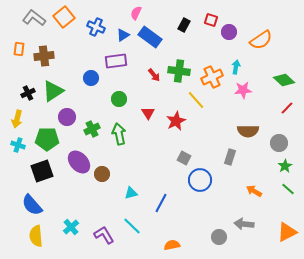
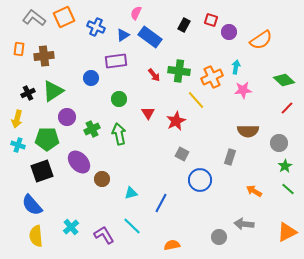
orange square at (64, 17): rotated 15 degrees clockwise
gray square at (184, 158): moved 2 px left, 4 px up
brown circle at (102, 174): moved 5 px down
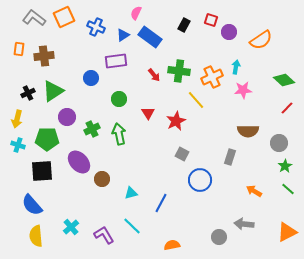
black square at (42, 171): rotated 15 degrees clockwise
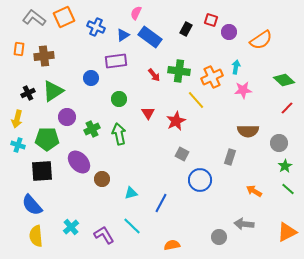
black rectangle at (184, 25): moved 2 px right, 4 px down
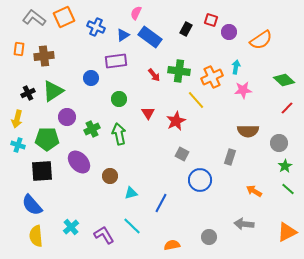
brown circle at (102, 179): moved 8 px right, 3 px up
gray circle at (219, 237): moved 10 px left
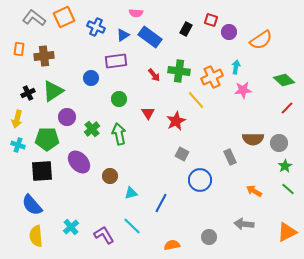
pink semicircle at (136, 13): rotated 112 degrees counterclockwise
green cross at (92, 129): rotated 14 degrees counterclockwise
brown semicircle at (248, 131): moved 5 px right, 8 px down
gray rectangle at (230, 157): rotated 42 degrees counterclockwise
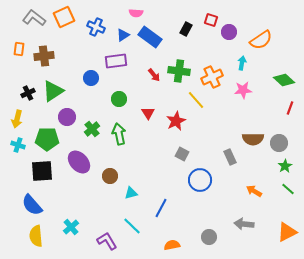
cyan arrow at (236, 67): moved 6 px right, 4 px up
red line at (287, 108): moved 3 px right; rotated 24 degrees counterclockwise
blue line at (161, 203): moved 5 px down
purple L-shape at (104, 235): moved 3 px right, 6 px down
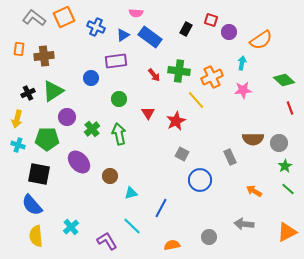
red line at (290, 108): rotated 40 degrees counterclockwise
black square at (42, 171): moved 3 px left, 3 px down; rotated 15 degrees clockwise
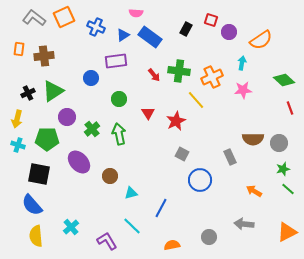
green star at (285, 166): moved 2 px left, 3 px down; rotated 16 degrees clockwise
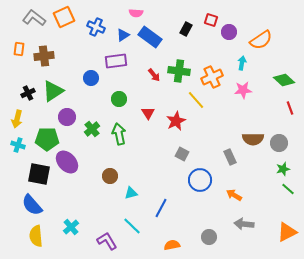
purple ellipse at (79, 162): moved 12 px left
orange arrow at (254, 191): moved 20 px left, 4 px down
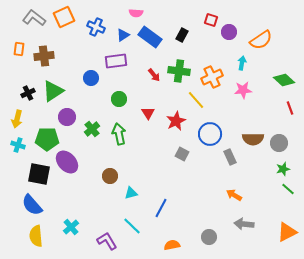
black rectangle at (186, 29): moved 4 px left, 6 px down
blue circle at (200, 180): moved 10 px right, 46 px up
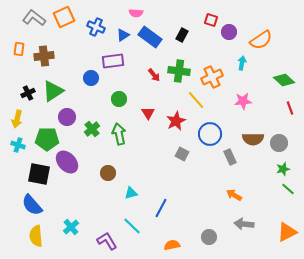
purple rectangle at (116, 61): moved 3 px left
pink star at (243, 90): moved 11 px down
brown circle at (110, 176): moved 2 px left, 3 px up
